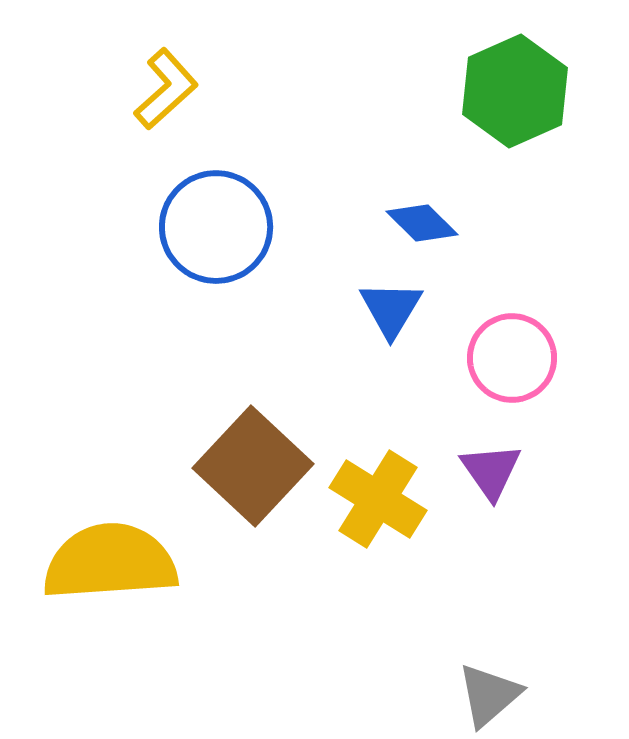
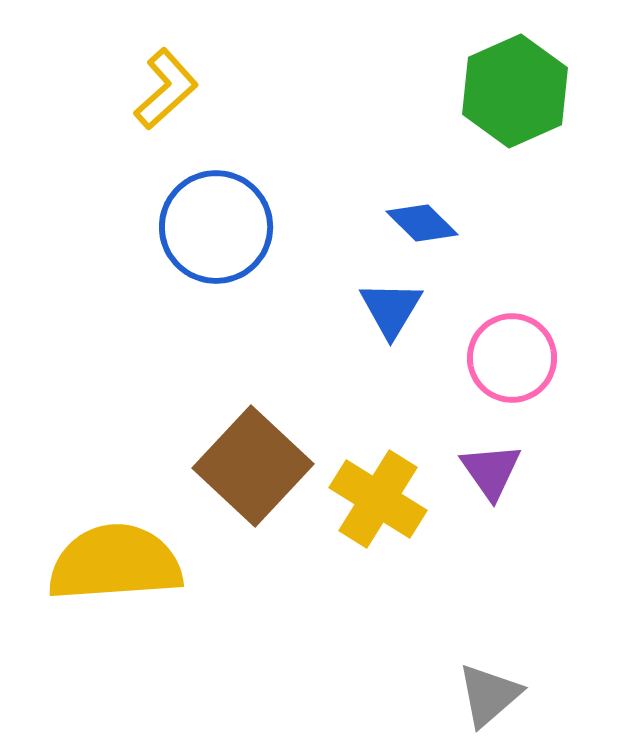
yellow semicircle: moved 5 px right, 1 px down
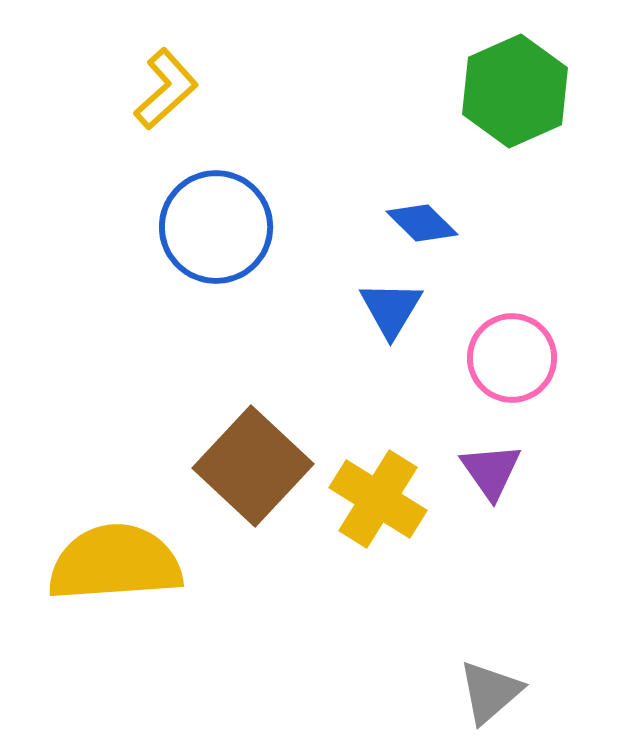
gray triangle: moved 1 px right, 3 px up
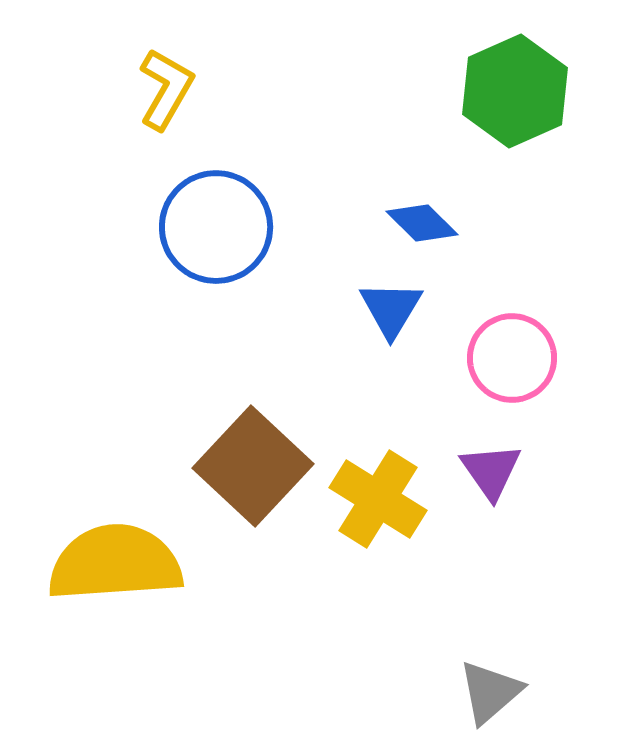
yellow L-shape: rotated 18 degrees counterclockwise
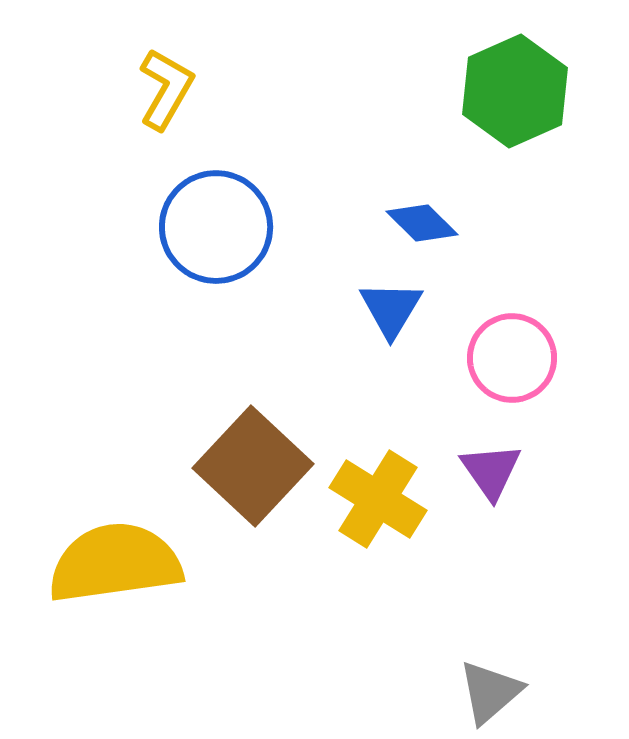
yellow semicircle: rotated 4 degrees counterclockwise
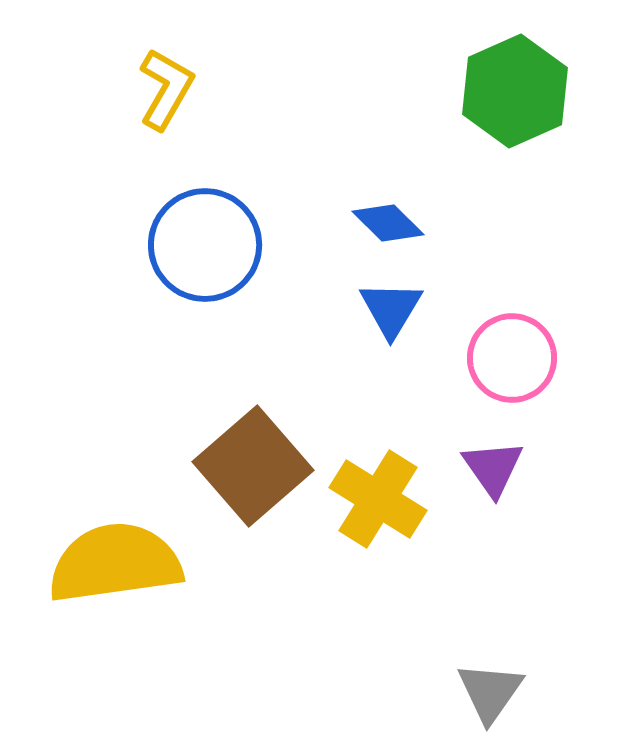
blue diamond: moved 34 px left
blue circle: moved 11 px left, 18 px down
brown square: rotated 6 degrees clockwise
purple triangle: moved 2 px right, 3 px up
gray triangle: rotated 14 degrees counterclockwise
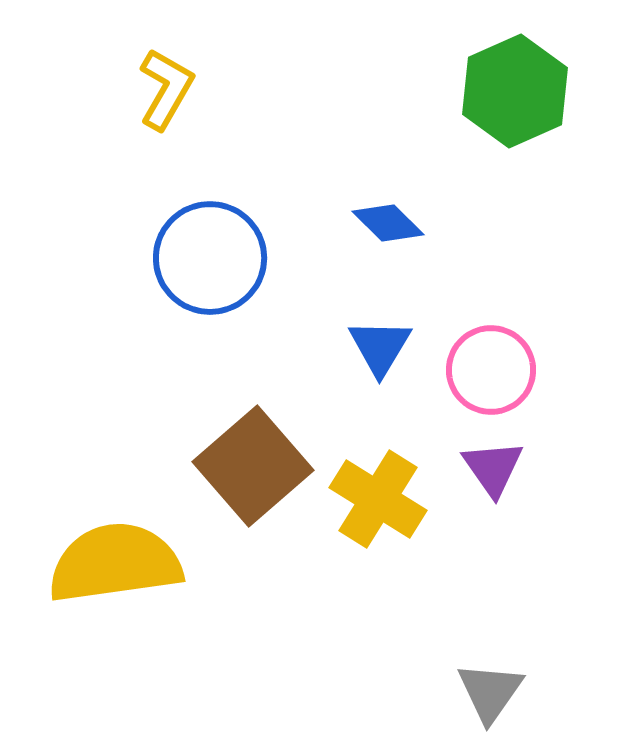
blue circle: moved 5 px right, 13 px down
blue triangle: moved 11 px left, 38 px down
pink circle: moved 21 px left, 12 px down
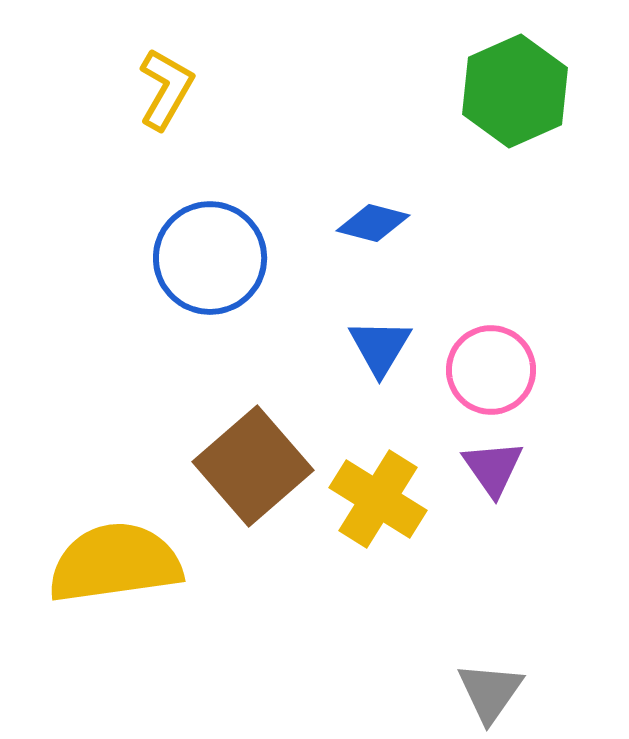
blue diamond: moved 15 px left; rotated 30 degrees counterclockwise
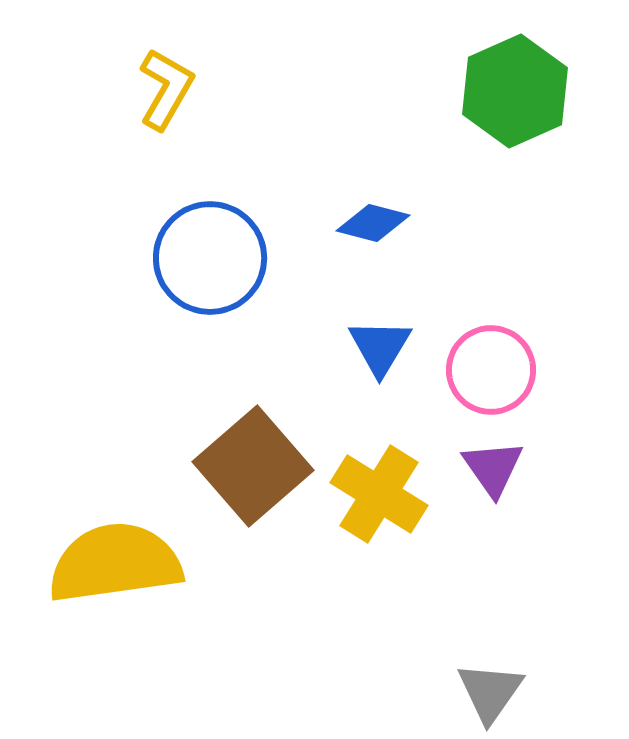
yellow cross: moved 1 px right, 5 px up
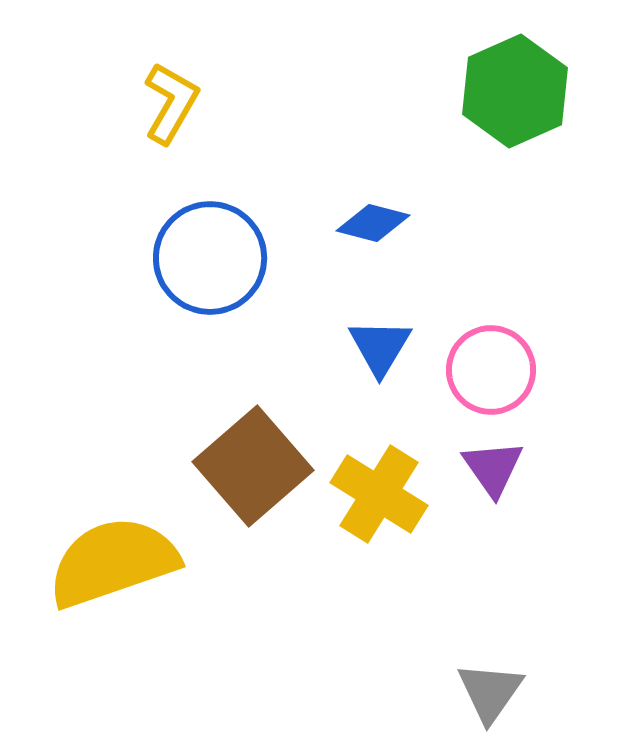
yellow L-shape: moved 5 px right, 14 px down
yellow semicircle: moved 2 px left, 1 px up; rotated 11 degrees counterclockwise
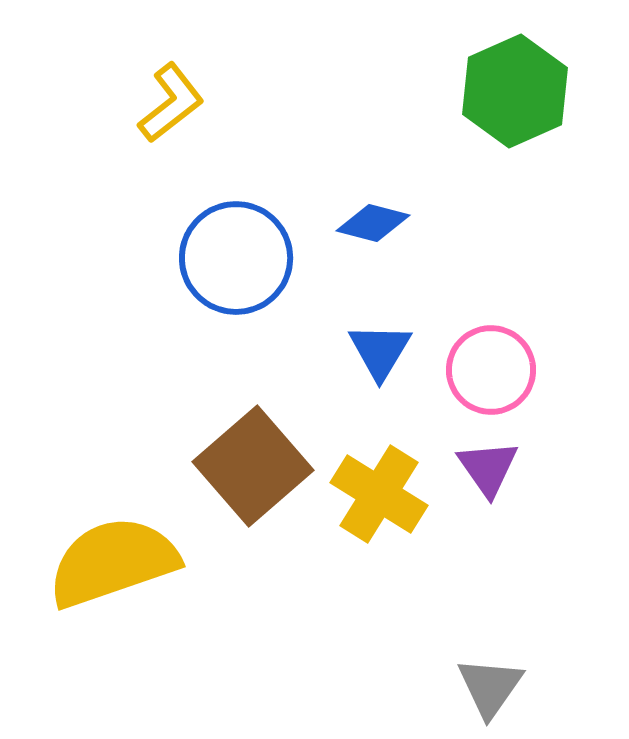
yellow L-shape: rotated 22 degrees clockwise
blue circle: moved 26 px right
blue triangle: moved 4 px down
purple triangle: moved 5 px left
gray triangle: moved 5 px up
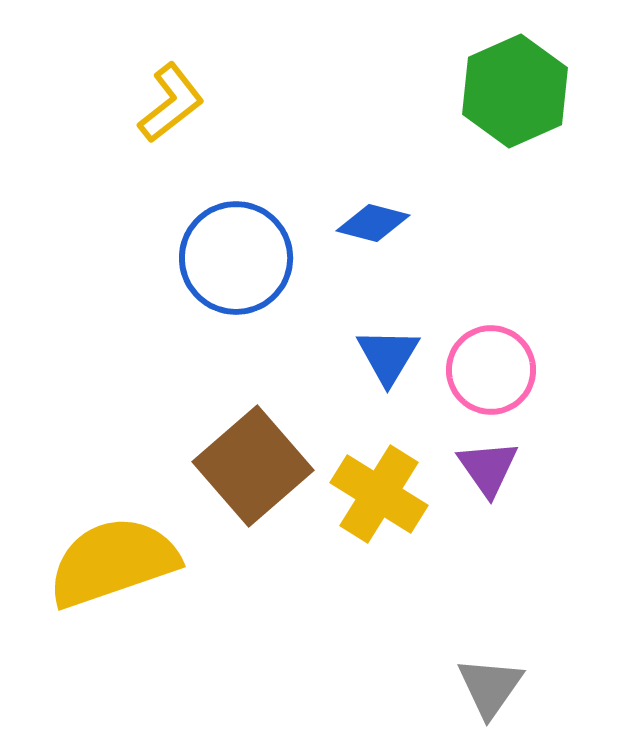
blue triangle: moved 8 px right, 5 px down
